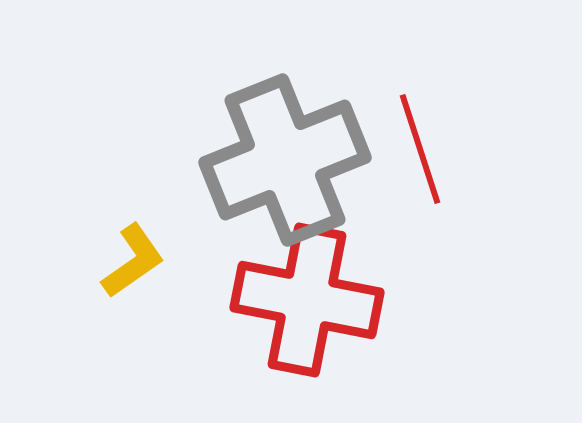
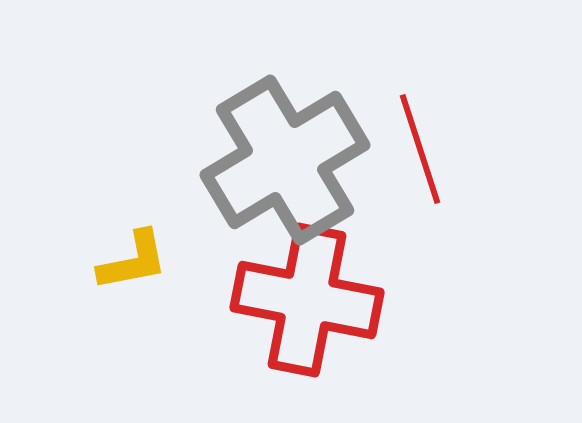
gray cross: rotated 9 degrees counterclockwise
yellow L-shape: rotated 24 degrees clockwise
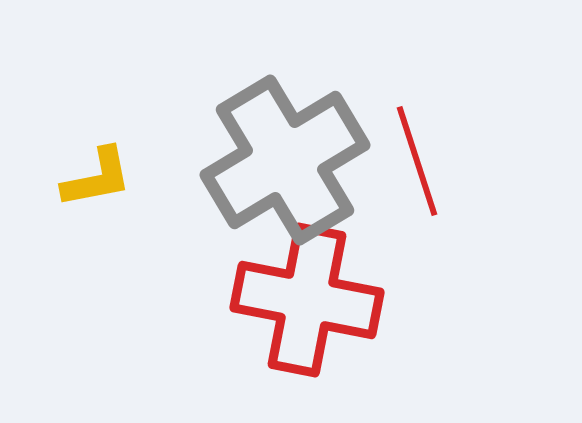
red line: moved 3 px left, 12 px down
yellow L-shape: moved 36 px left, 83 px up
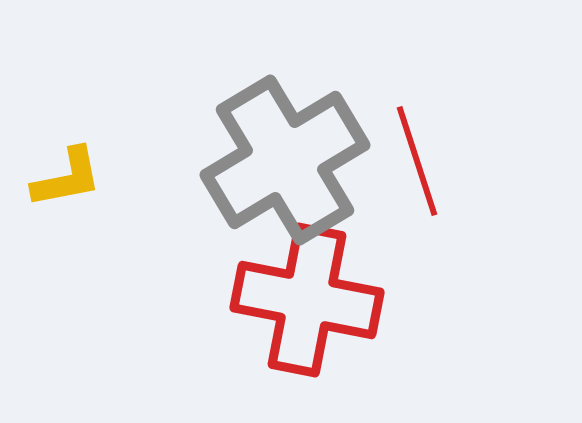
yellow L-shape: moved 30 px left
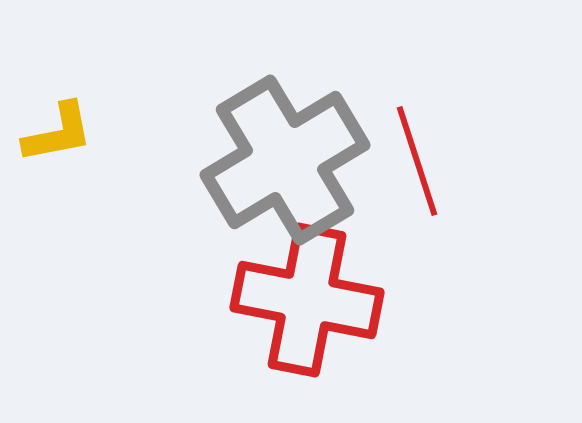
yellow L-shape: moved 9 px left, 45 px up
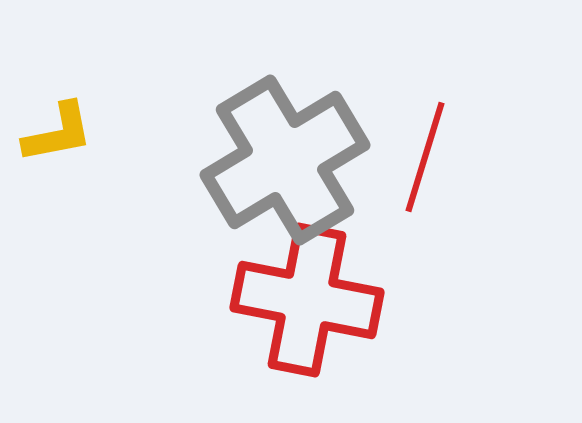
red line: moved 8 px right, 4 px up; rotated 35 degrees clockwise
